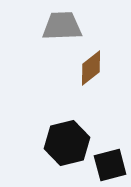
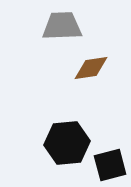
brown diamond: rotated 30 degrees clockwise
black hexagon: rotated 9 degrees clockwise
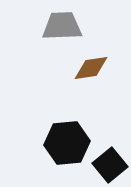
black square: rotated 24 degrees counterclockwise
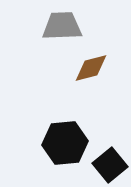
brown diamond: rotated 6 degrees counterclockwise
black hexagon: moved 2 px left
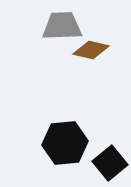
brown diamond: moved 18 px up; rotated 27 degrees clockwise
black square: moved 2 px up
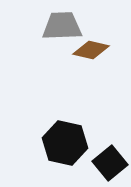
black hexagon: rotated 18 degrees clockwise
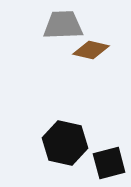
gray trapezoid: moved 1 px right, 1 px up
black square: moved 1 px left; rotated 24 degrees clockwise
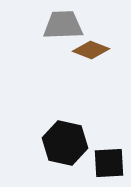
brown diamond: rotated 9 degrees clockwise
black square: rotated 12 degrees clockwise
